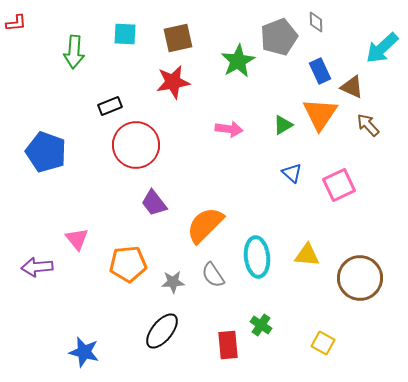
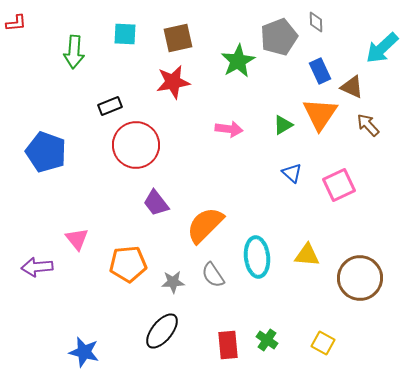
purple trapezoid: moved 2 px right
green cross: moved 6 px right, 15 px down
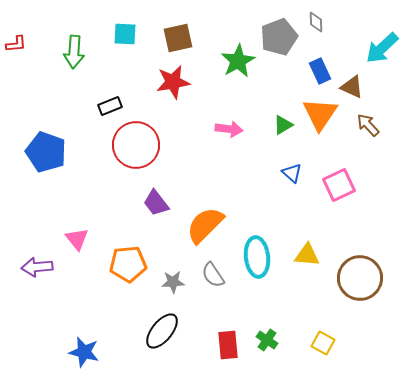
red L-shape: moved 21 px down
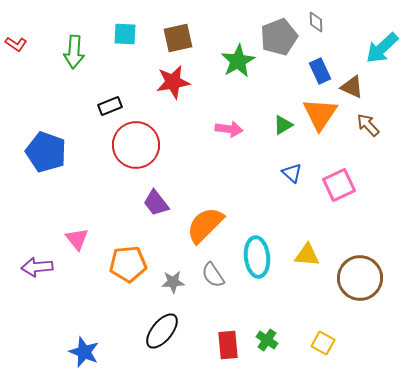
red L-shape: rotated 40 degrees clockwise
blue star: rotated 8 degrees clockwise
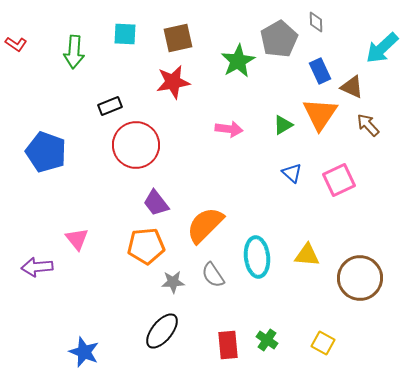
gray pentagon: moved 2 px down; rotated 9 degrees counterclockwise
pink square: moved 5 px up
orange pentagon: moved 18 px right, 18 px up
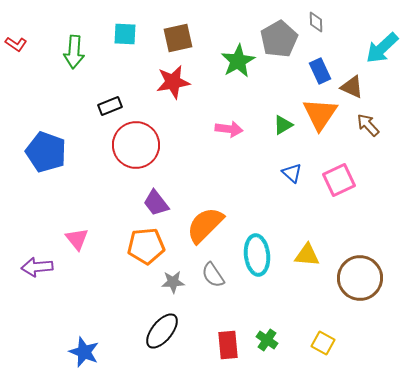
cyan ellipse: moved 2 px up
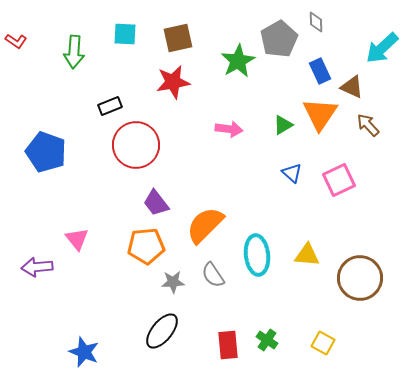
red L-shape: moved 3 px up
